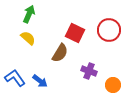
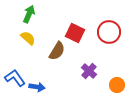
red circle: moved 2 px down
brown semicircle: moved 3 px left, 2 px up
purple cross: rotated 21 degrees clockwise
blue arrow: moved 3 px left, 6 px down; rotated 28 degrees counterclockwise
orange circle: moved 4 px right
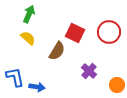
blue L-shape: moved 1 px up; rotated 25 degrees clockwise
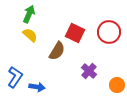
yellow semicircle: moved 2 px right, 3 px up
blue L-shape: rotated 45 degrees clockwise
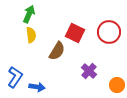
yellow semicircle: moved 1 px right; rotated 42 degrees clockwise
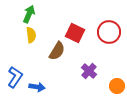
orange circle: moved 1 px down
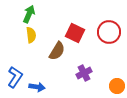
purple cross: moved 5 px left, 2 px down; rotated 21 degrees clockwise
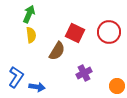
blue L-shape: moved 1 px right
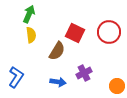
blue arrow: moved 21 px right, 5 px up
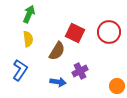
yellow semicircle: moved 3 px left, 4 px down
purple cross: moved 4 px left, 2 px up
blue L-shape: moved 4 px right, 7 px up
